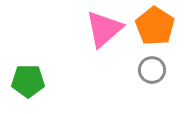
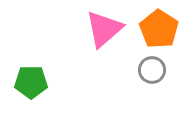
orange pentagon: moved 4 px right, 3 px down
green pentagon: moved 3 px right, 1 px down
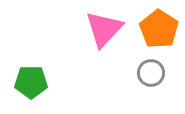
pink triangle: rotated 6 degrees counterclockwise
gray circle: moved 1 px left, 3 px down
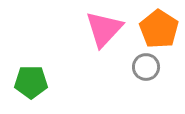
gray circle: moved 5 px left, 6 px up
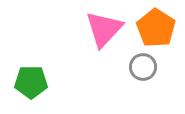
orange pentagon: moved 3 px left, 1 px up
gray circle: moved 3 px left
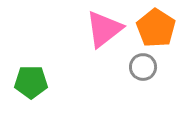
pink triangle: rotated 9 degrees clockwise
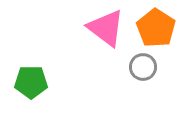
pink triangle: moved 2 px right, 1 px up; rotated 45 degrees counterclockwise
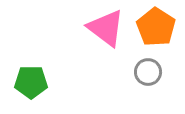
orange pentagon: moved 1 px up
gray circle: moved 5 px right, 5 px down
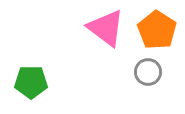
orange pentagon: moved 1 px right, 3 px down
